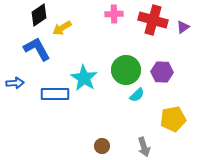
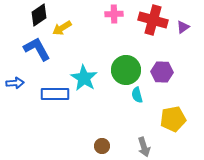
cyan semicircle: rotated 119 degrees clockwise
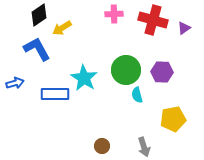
purple triangle: moved 1 px right, 1 px down
blue arrow: rotated 12 degrees counterclockwise
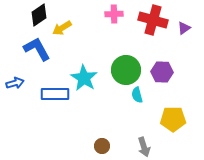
yellow pentagon: rotated 10 degrees clockwise
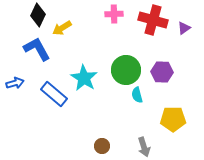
black diamond: moved 1 px left; rotated 30 degrees counterclockwise
blue rectangle: moved 1 px left; rotated 40 degrees clockwise
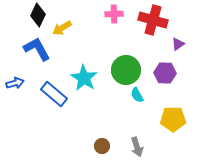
purple triangle: moved 6 px left, 16 px down
purple hexagon: moved 3 px right, 1 px down
cyan semicircle: rotated 14 degrees counterclockwise
gray arrow: moved 7 px left
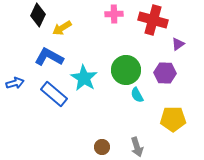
blue L-shape: moved 12 px right, 8 px down; rotated 32 degrees counterclockwise
brown circle: moved 1 px down
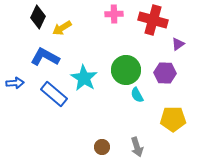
black diamond: moved 2 px down
blue L-shape: moved 4 px left
blue arrow: rotated 12 degrees clockwise
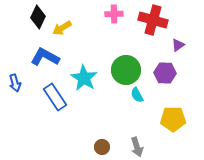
purple triangle: moved 1 px down
blue arrow: rotated 78 degrees clockwise
blue rectangle: moved 1 px right, 3 px down; rotated 16 degrees clockwise
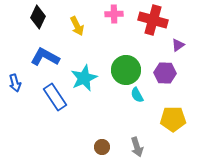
yellow arrow: moved 15 px right, 2 px up; rotated 84 degrees counterclockwise
cyan star: rotated 16 degrees clockwise
